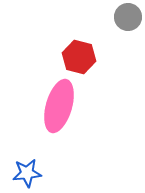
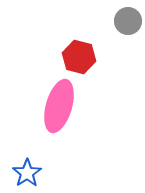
gray circle: moved 4 px down
blue star: rotated 28 degrees counterclockwise
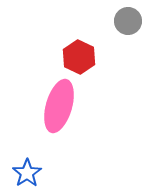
red hexagon: rotated 12 degrees clockwise
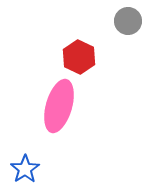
blue star: moved 2 px left, 4 px up
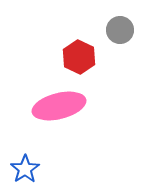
gray circle: moved 8 px left, 9 px down
pink ellipse: rotated 60 degrees clockwise
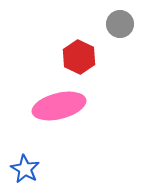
gray circle: moved 6 px up
blue star: rotated 8 degrees counterclockwise
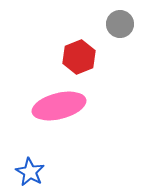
red hexagon: rotated 12 degrees clockwise
blue star: moved 5 px right, 3 px down
